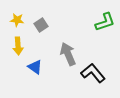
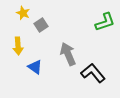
yellow star: moved 6 px right, 7 px up; rotated 16 degrees clockwise
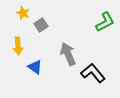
green L-shape: rotated 10 degrees counterclockwise
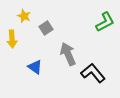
yellow star: moved 1 px right, 3 px down
gray square: moved 5 px right, 3 px down
yellow arrow: moved 6 px left, 7 px up
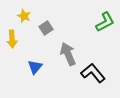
blue triangle: rotated 35 degrees clockwise
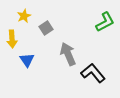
yellow star: rotated 24 degrees clockwise
blue triangle: moved 8 px left, 7 px up; rotated 14 degrees counterclockwise
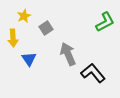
yellow arrow: moved 1 px right, 1 px up
blue triangle: moved 2 px right, 1 px up
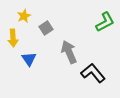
gray arrow: moved 1 px right, 2 px up
